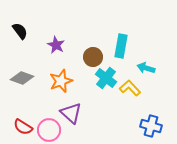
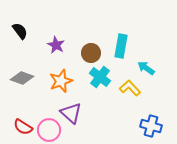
brown circle: moved 2 px left, 4 px up
cyan arrow: rotated 18 degrees clockwise
cyan cross: moved 6 px left, 1 px up
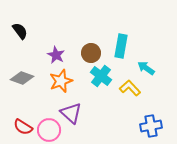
purple star: moved 10 px down
cyan cross: moved 1 px right, 1 px up
blue cross: rotated 25 degrees counterclockwise
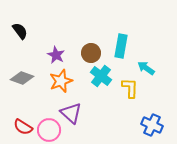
yellow L-shape: rotated 45 degrees clockwise
blue cross: moved 1 px right, 1 px up; rotated 35 degrees clockwise
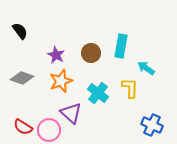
cyan cross: moved 3 px left, 17 px down
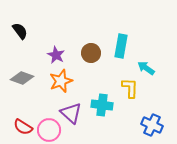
cyan cross: moved 4 px right, 12 px down; rotated 30 degrees counterclockwise
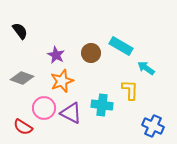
cyan rectangle: rotated 70 degrees counterclockwise
orange star: moved 1 px right
yellow L-shape: moved 2 px down
purple triangle: rotated 15 degrees counterclockwise
blue cross: moved 1 px right, 1 px down
pink circle: moved 5 px left, 22 px up
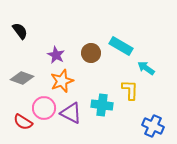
red semicircle: moved 5 px up
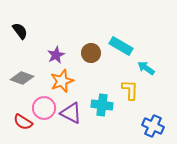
purple star: rotated 18 degrees clockwise
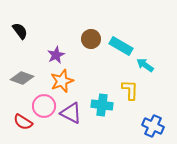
brown circle: moved 14 px up
cyan arrow: moved 1 px left, 3 px up
pink circle: moved 2 px up
